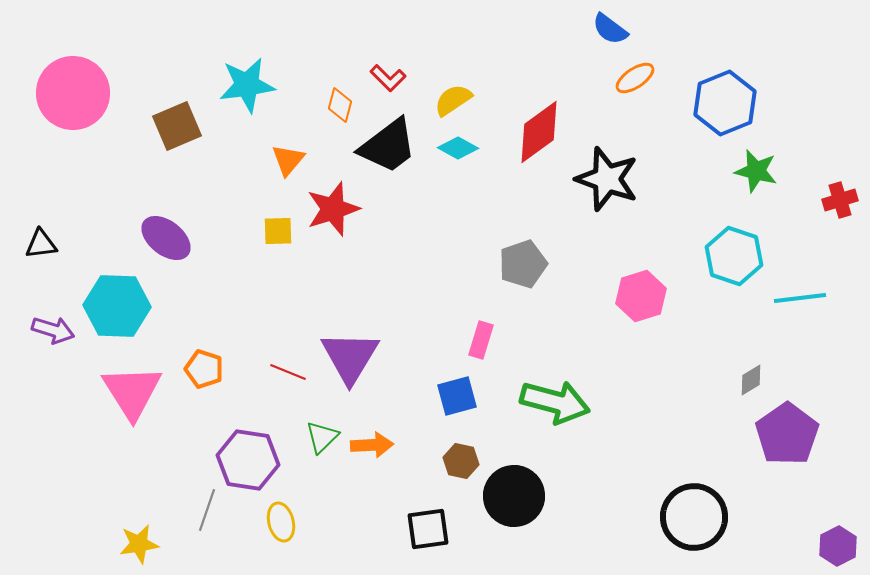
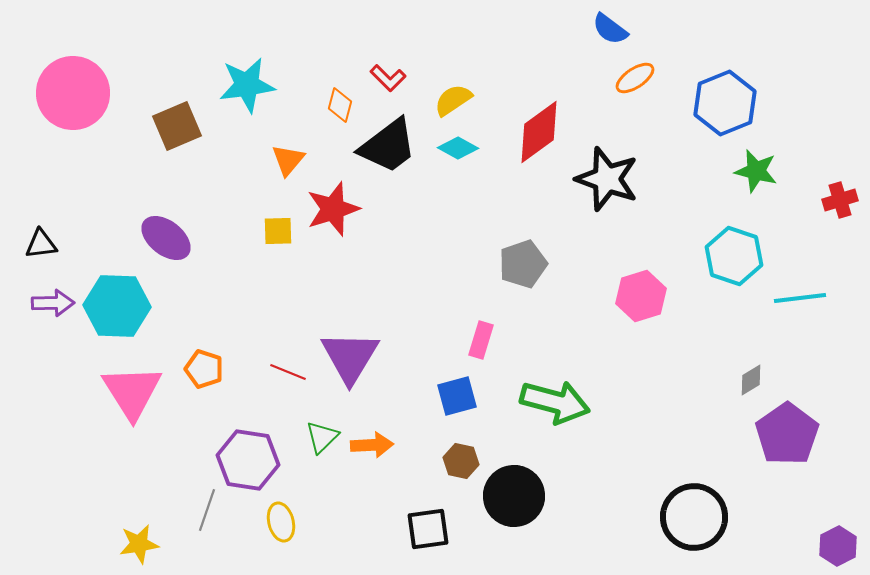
purple arrow at (53, 330): moved 27 px up; rotated 18 degrees counterclockwise
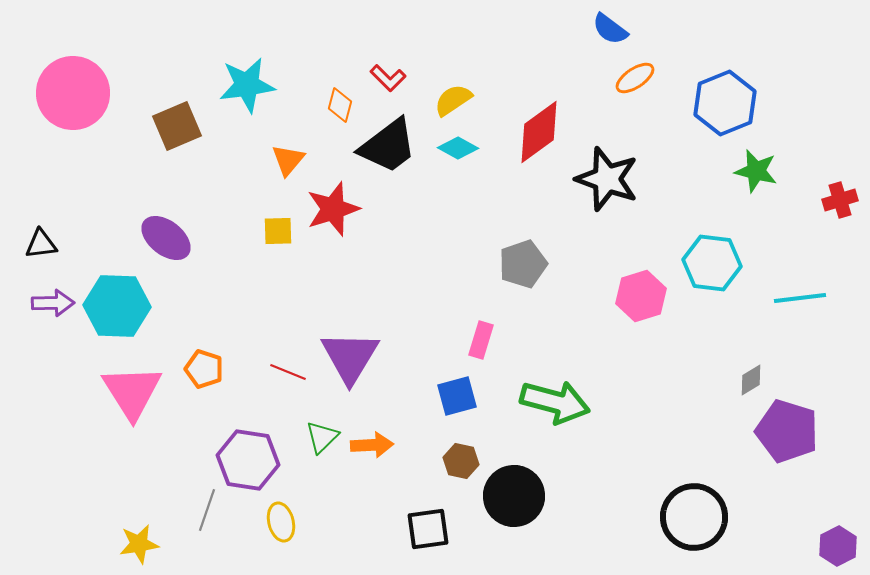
cyan hexagon at (734, 256): moved 22 px left, 7 px down; rotated 12 degrees counterclockwise
purple pentagon at (787, 434): moved 3 px up; rotated 20 degrees counterclockwise
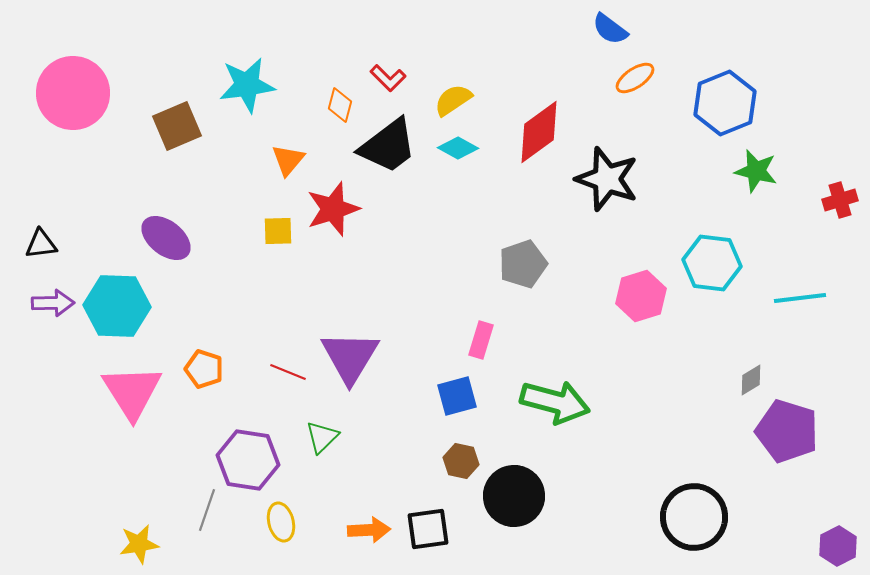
orange arrow at (372, 445): moved 3 px left, 85 px down
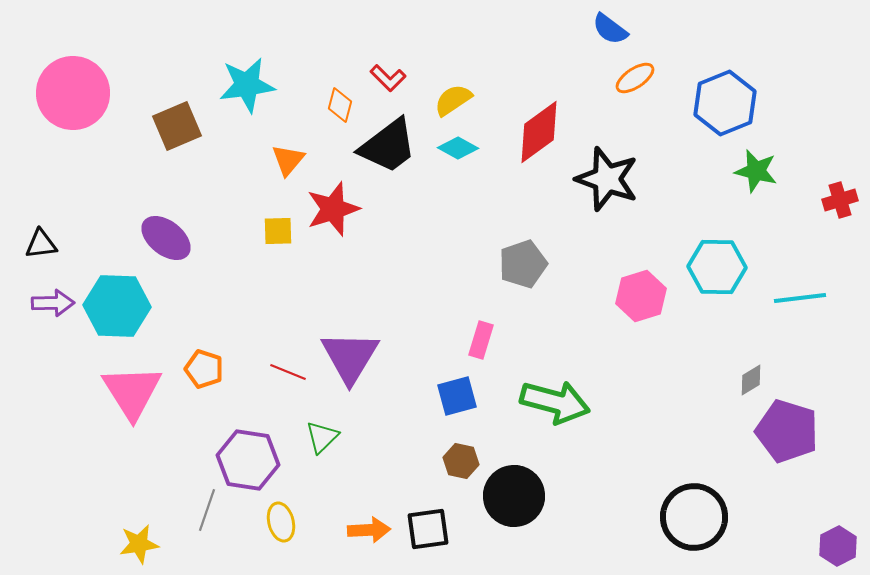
cyan hexagon at (712, 263): moved 5 px right, 4 px down; rotated 6 degrees counterclockwise
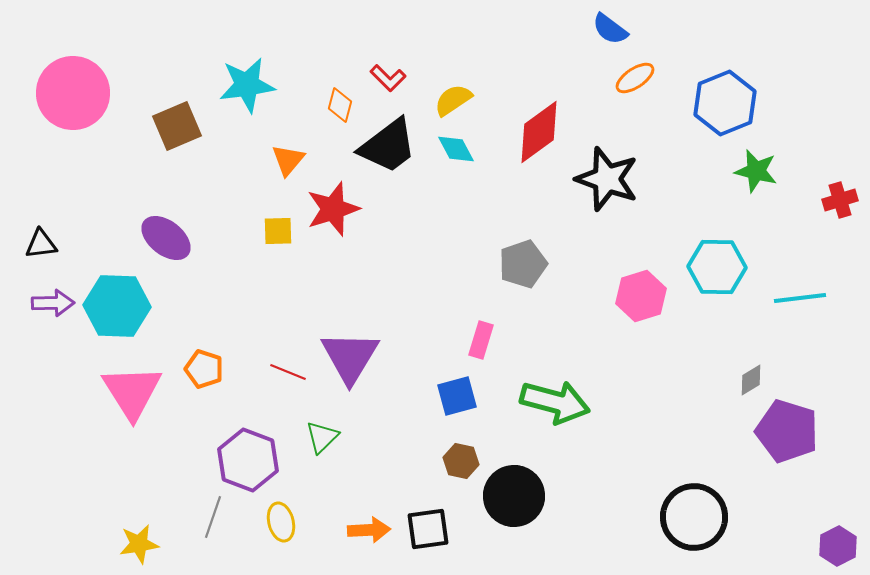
cyan diamond at (458, 148): moved 2 px left, 1 px down; rotated 33 degrees clockwise
purple hexagon at (248, 460): rotated 12 degrees clockwise
gray line at (207, 510): moved 6 px right, 7 px down
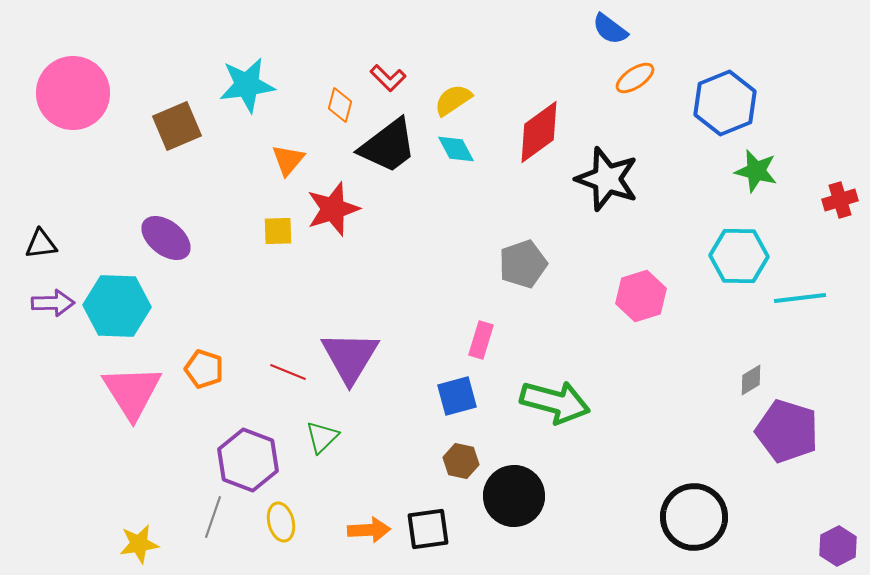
cyan hexagon at (717, 267): moved 22 px right, 11 px up
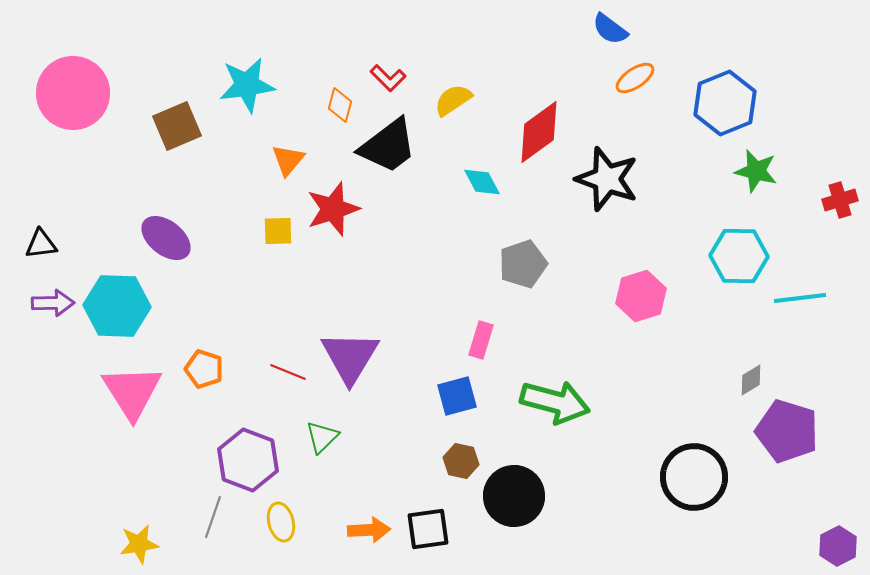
cyan diamond at (456, 149): moved 26 px right, 33 px down
black circle at (694, 517): moved 40 px up
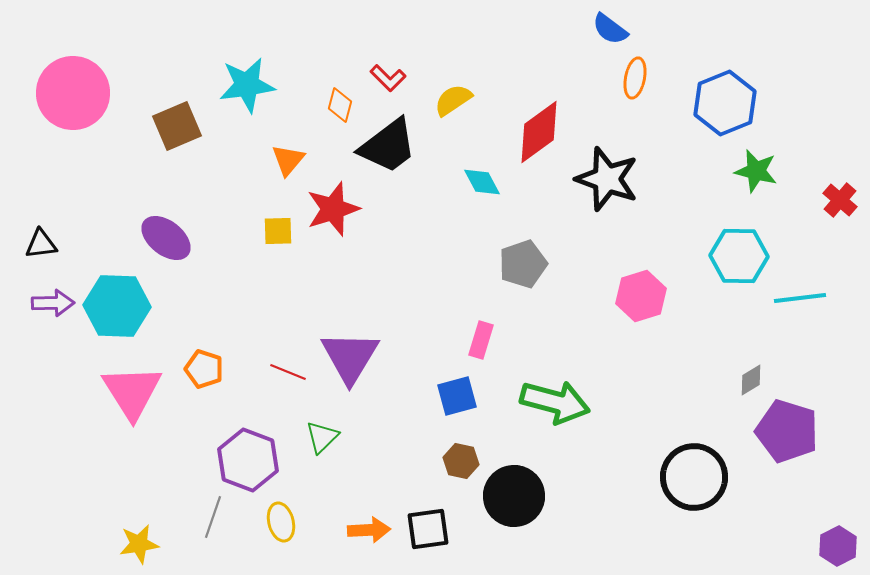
orange ellipse at (635, 78): rotated 45 degrees counterclockwise
red cross at (840, 200): rotated 32 degrees counterclockwise
